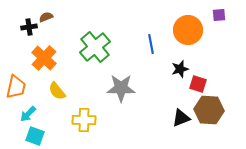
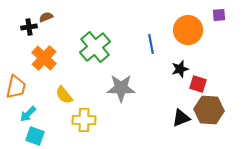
yellow semicircle: moved 7 px right, 4 px down
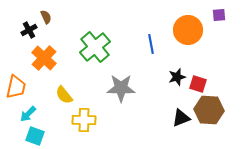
brown semicircle: rotated 88 degrees clockwise
black cross: moved 3 px down; rotated 21 degrees counterclockwise
black star: moved 3 px left, 8 px down
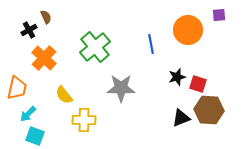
orange trapezoid: moved 1 px right, 1 px down
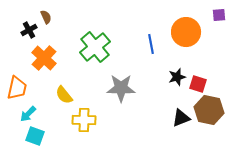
orange circle: moved 2 px left, 2 px down
brown hexagon: rotated 8 degrees clockwise
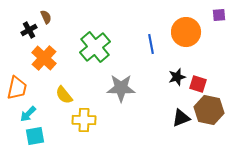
cyan square: rotated 30 degrees counterclockwise
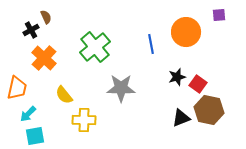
black cross: moved 2 px right
red square: rotated 18 degrees clockwise
